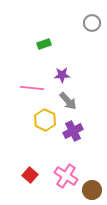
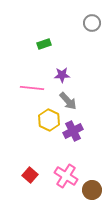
yellow hexagon: moved 4 px right
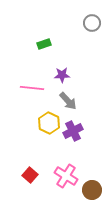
yellow hexagon: moved 3 px down
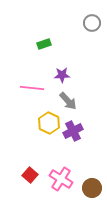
pink cross: moved 5 px left, 3 px down
brown circle: moved 2 px up
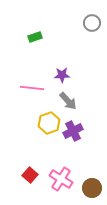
green rectangle: moved 9 px left, 7 px up
yellow hexagon: rotated 15 degrees clockwise
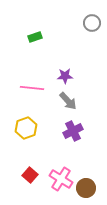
purple star: moved 3 px right, 1 px down
yellow hexagon: moved 23 px left, 5 px down
brown circle: moved 6 px left
